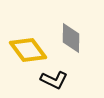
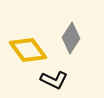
gray diamond: rotated 32 degrees clockwise
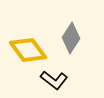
black L-shape: rotated 12 degrees clockwise
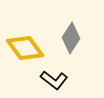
yellow diamond: moved 3 px left, 2 px up
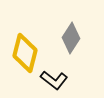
yellow diamond: moved 5 px down; rotated 51 degrees clockwise
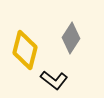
yellow diamond: moved 3 px up
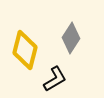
black L-shape: moved 1 px right, 1 px up; rotated 68 degrees counterclockwise
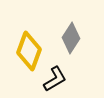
yellow diamond: moved 4 px right, 1 px down; rotated 6 degrees clockwise
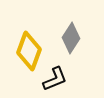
black L-shape: rotated 8 degrees clockwise
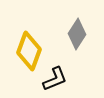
gray diamond: moved 6 px right, 4 px up
